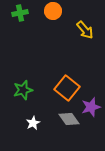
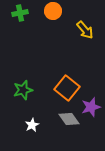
white star: moved 1 px left, 2 px down
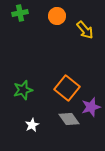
orange circle: moved 4 px right, 5 px down
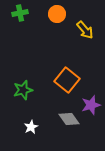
orange circle: moved 2 px up
orange square: moved 8 px up
purple star: moved 2 px up
white star: moved 1 px left, 2 px down
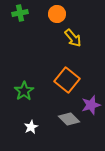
yellow arrow: moved 12 px left, 8 px down
green star: moved 1 px right, 1 px down; rotated 18 degrees counterclockwise
gray diamond: rotated 10 degrees counterclockwise
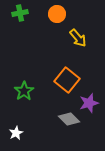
yellow arrow: moved 5 px right
purple star: moved 2 px left, 2 px up
white star: moved 15 px left, 6 px down
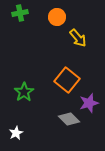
orange circle: moved 3 px down
green star: moved 1 px down
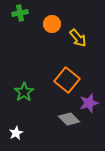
orange circle: moved 5 px left, 7 px down
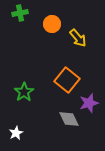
gray diamond: rotated 20 degrees clockwise
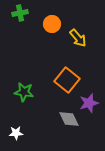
green star: rotated 30 degrees counterclockwise
white star: rotated 24 degrees clockwise
